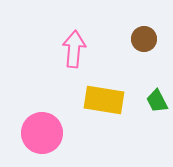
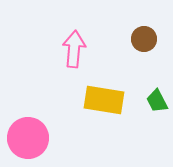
pink circle: moved 14 px left, 5 px down
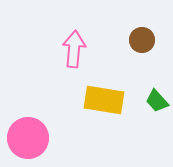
brown circle: moved 2 px left, 1 px down
green trapezoid: rotated 15 degrees counterclockwise
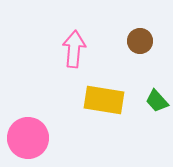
brown circle: moved 2 px left, 1 px down
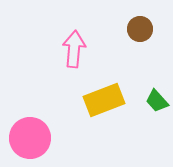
brown circle: moved 12 px up
yellow rectangle: rotated 30 degrees counterclockwise
pink circle: moved 2 px right
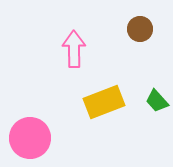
pink arrow: rotated 6 degrees counterclockwise
yellow rectangle: moved 2 px down
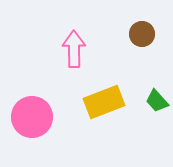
brown circle: moved 2 px right, 5 px down
pink circle: moved 2 px right, 21 px up
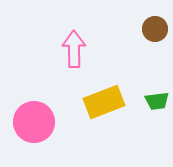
brown circle: moved 13 px right, 5 px up
green trapezoid: rotated 55 degrees counterclockwise
pink circle: moved 2 px right, 5 px down
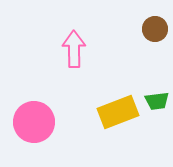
yellow rectangle: moved 14 px right, 10 px down
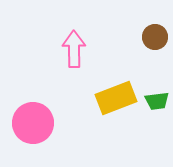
brown circle: moved 8 px down
yellow rectangle: moved 2 px left, 14 px up
pink circle: moved 1 px left, 1 px down
